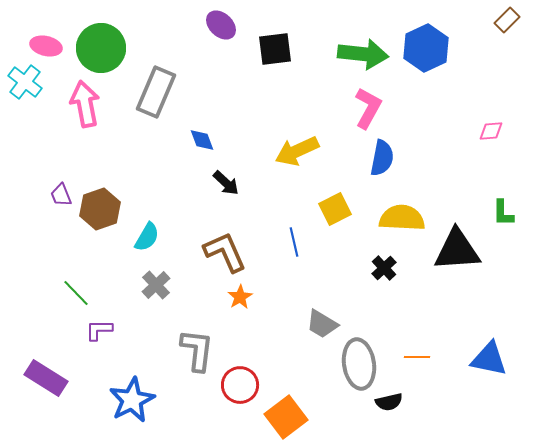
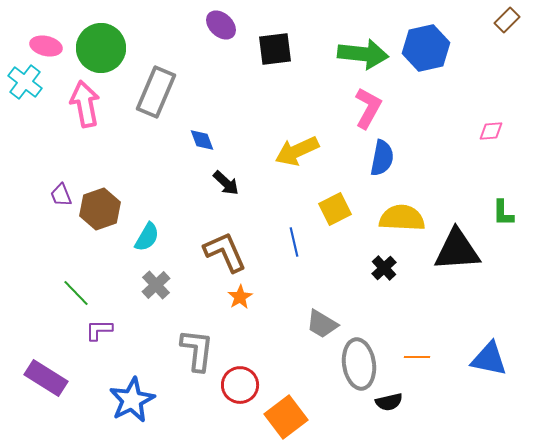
blue hexagon: rotated 12 degrees clockwise
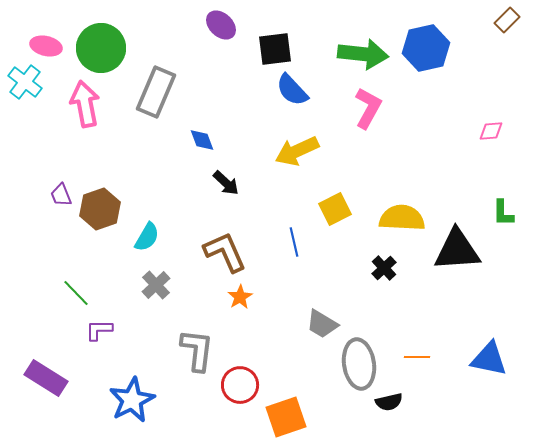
blue semicircle: moved 90 px left, 68 px up; rotated 126 degrees clockwise
orange square: rotated 18 degrees clockwise
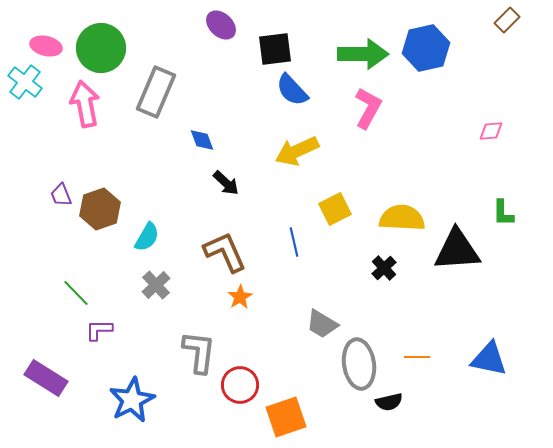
green arrow: rotated 6 degrees counterclockwise
gray L-shape: moved 2 px right, 2 px down
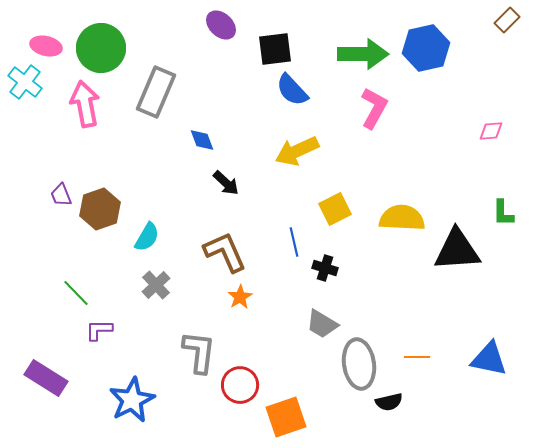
pink L-shape: moved 6 px right
black cross: moved 59 px left; rotated 30 degrees counterclockwise
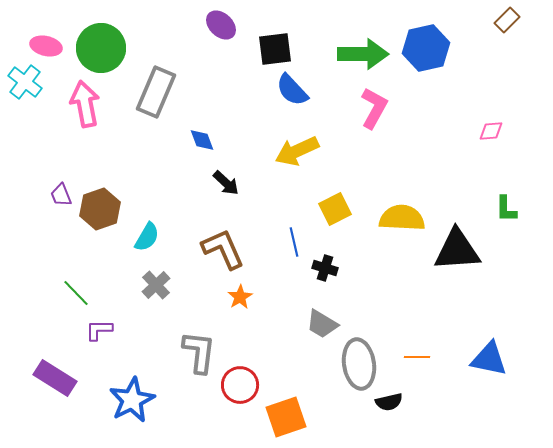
green L-shape: moved 3 px right, 4 px up
brown L-shape: moved 2 px left, 3 px up
purple rectangle: moved 9 px right
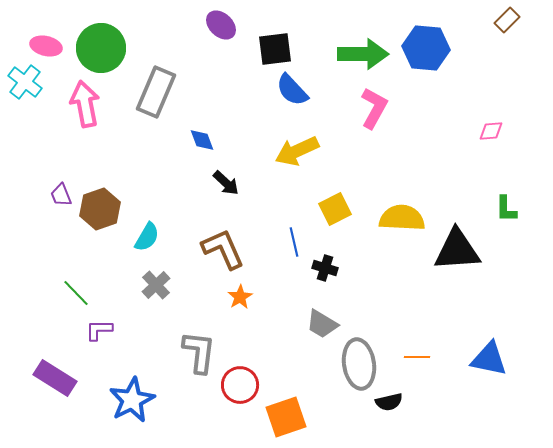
blue hexagon: rotated 18 degrees clockwise
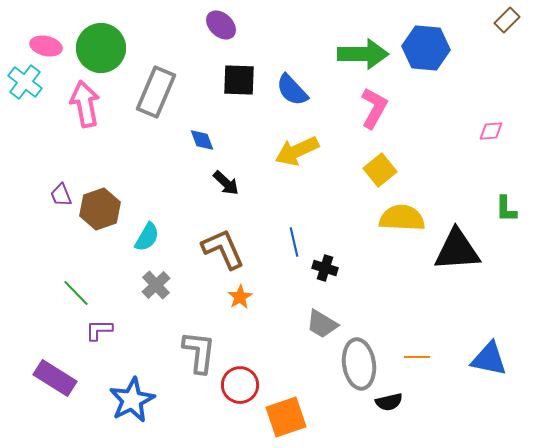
black square: moved 36 px left, 31 px down; rotated 9 degrees clockwise
yellow square: moved 45 px right, 39 px up; rotated 12 degrees counterclockwise
